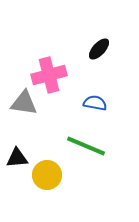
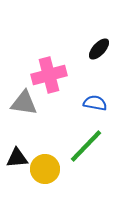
green line: rotated 69 degrees counterclockwise
yellow circle: moved 2 px left, 6 px up
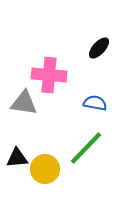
black ellipse: moved 1 px up
pink cross: rotated 20 degrees clockwise
green line: moved 2 px down
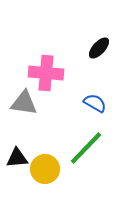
pink cross: moved 3 px left, 2 px up
blue semicircle: rotated 20 degrees clockwise
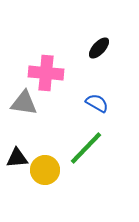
blue semicircle: moved 2 px right
yellow circle: moved 1 px down
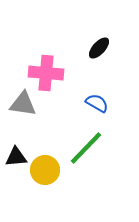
gray triangle: moved 1 px left, 1 px down
black triangle: moved 1 px left, 1 px up
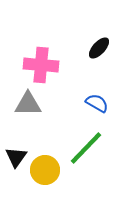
pink cross: moved 5 px left, 8 px up
gray triangle: moved 5 px right; rotated 8 degrees counterclockwise
black triangle: rotated 50 degrees counterclockwise
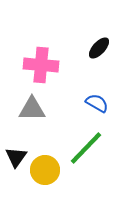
gray triangle: moved 4 px right, 5 px down
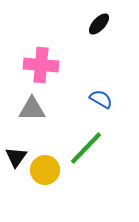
black ellipse: moved 24 px up
blue semicircle: moved 4 px right, 4 px up
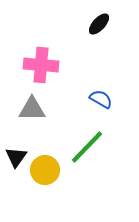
green line: moved 1 px right, 1 px up
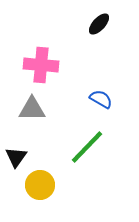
yellow circle: moved 5 px left, 15 px down
